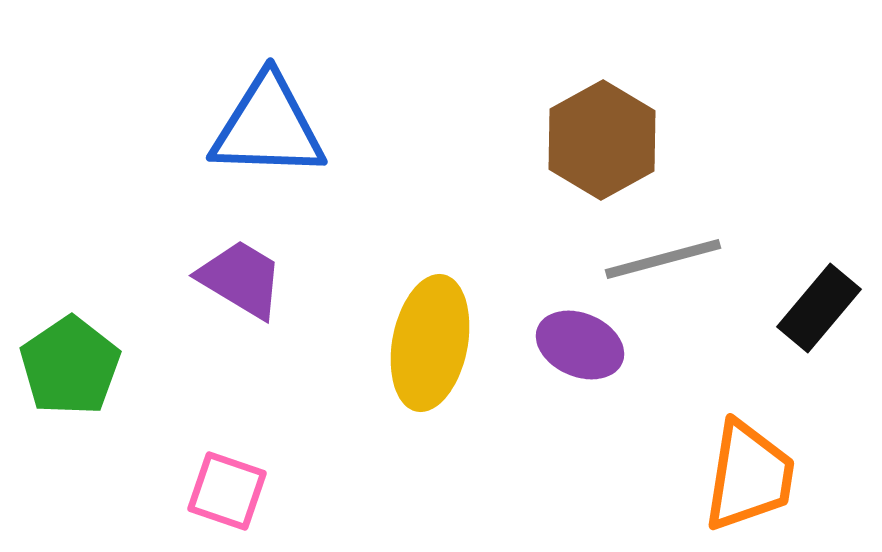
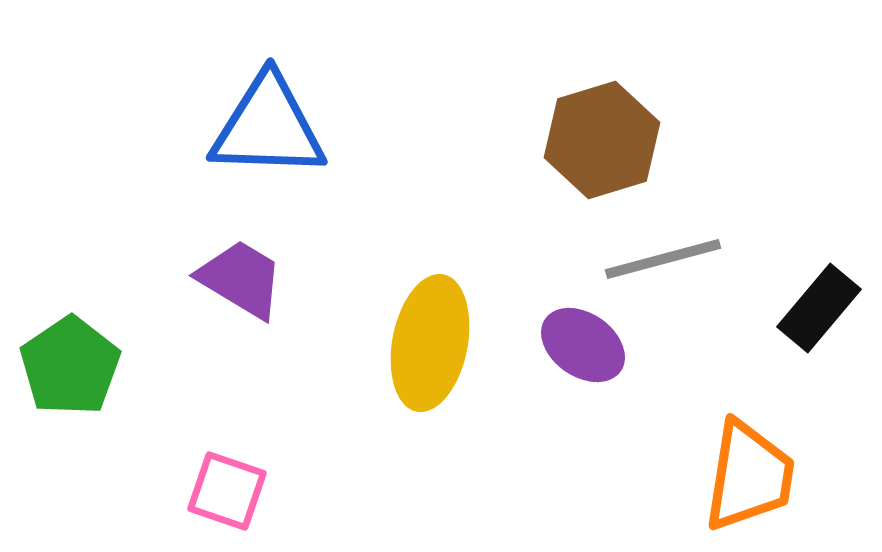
brown hexagon: rotated 12 degrees clockwise
purple ellipse: moved 3 px right; rotated 12 degrees clockwise
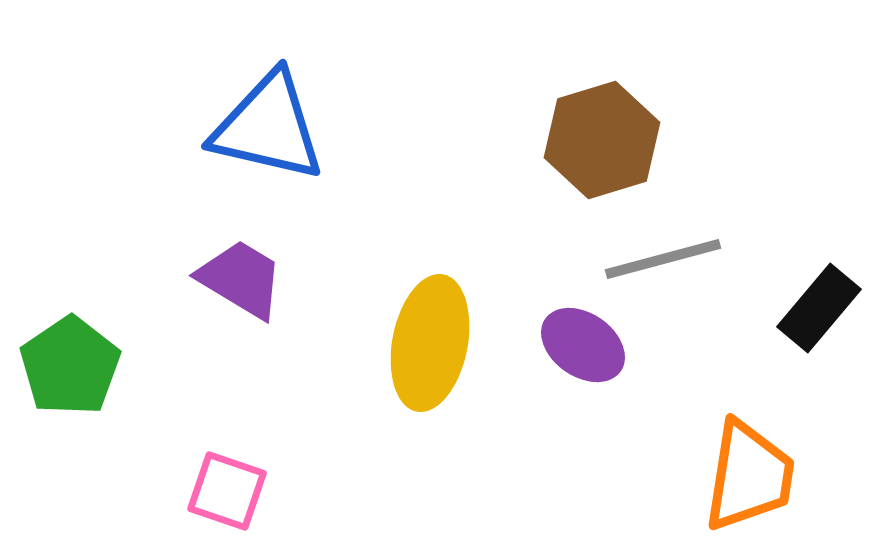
blue triangle: rotated 11 degrees clockwise
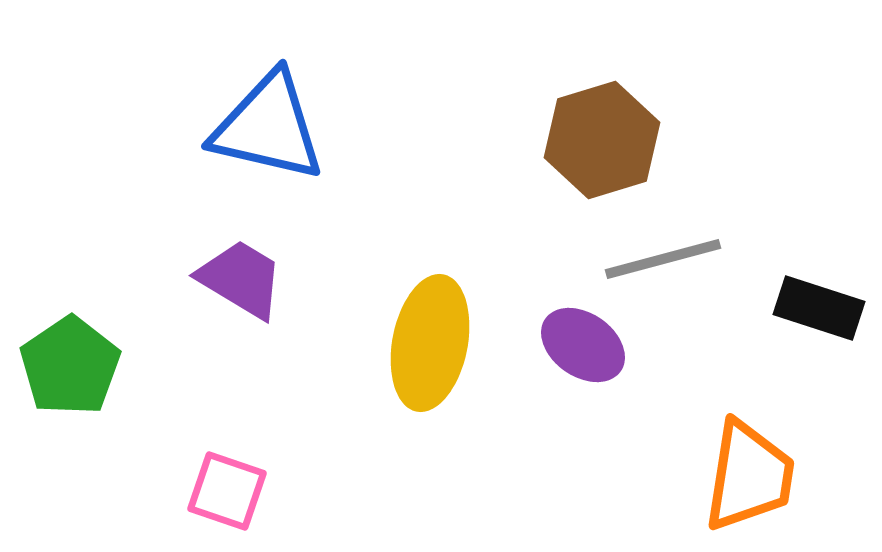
black rectangle: rotated 68 degrees clockwise
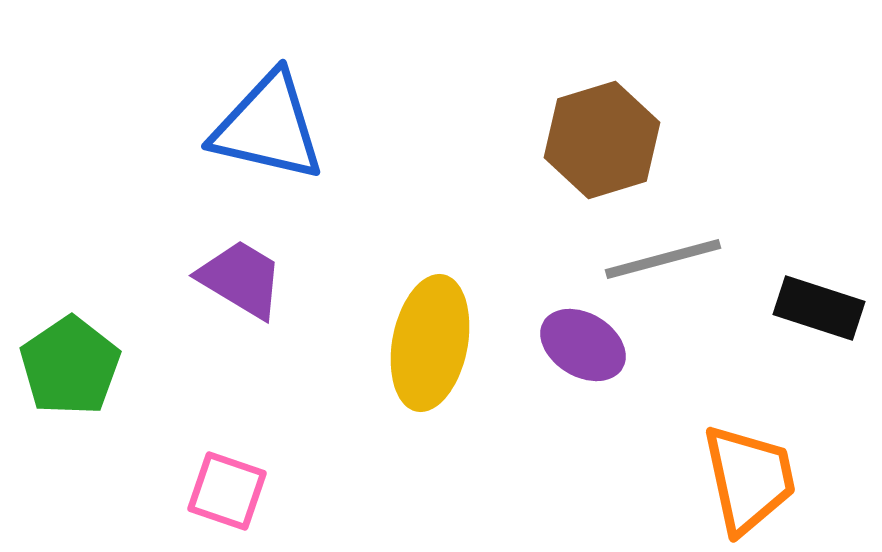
purple ellipse: rotated 4 degrees counterclockwise
orange trapezoid: moved 3 px down; rotated 21 degrees counterclockwise
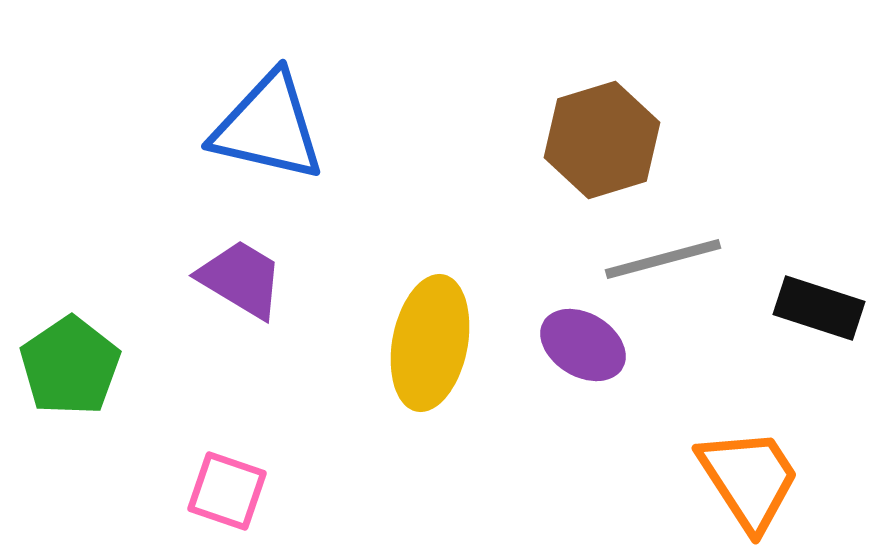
orange trapezoid: rotated 21 degrees counterclockwise
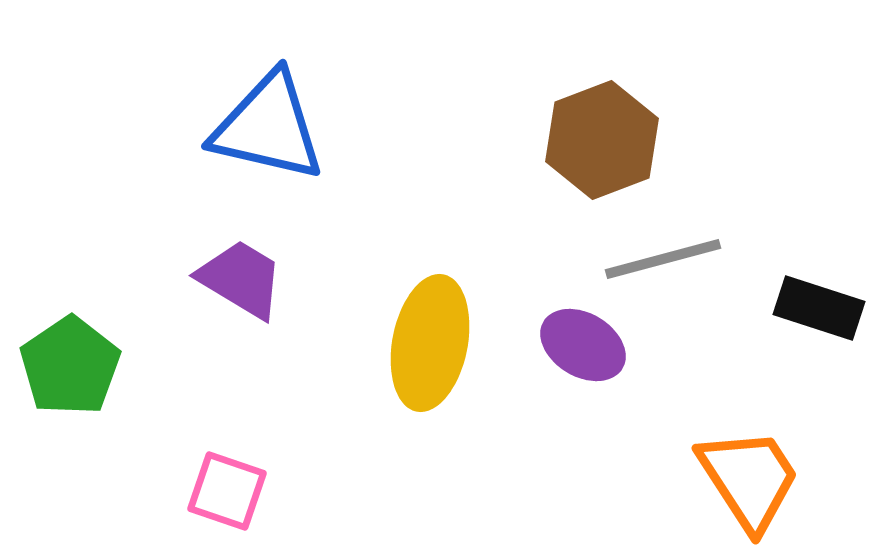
brown hexagon: rotated 4 degrees counterclockwise
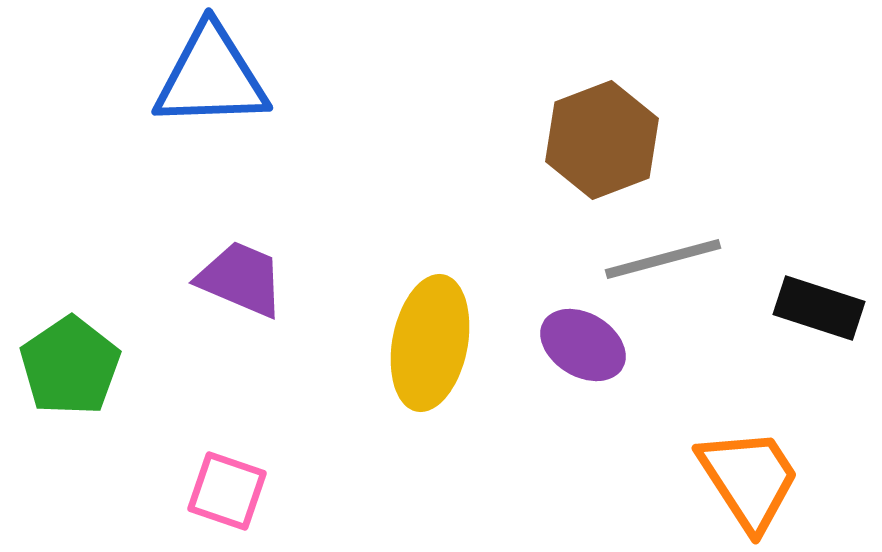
blue triangle: moved 57 px left, 50 px up; rotated 15 degrees counterclockwise
purple trapezoid: rotated 8 degrees counterclockwise
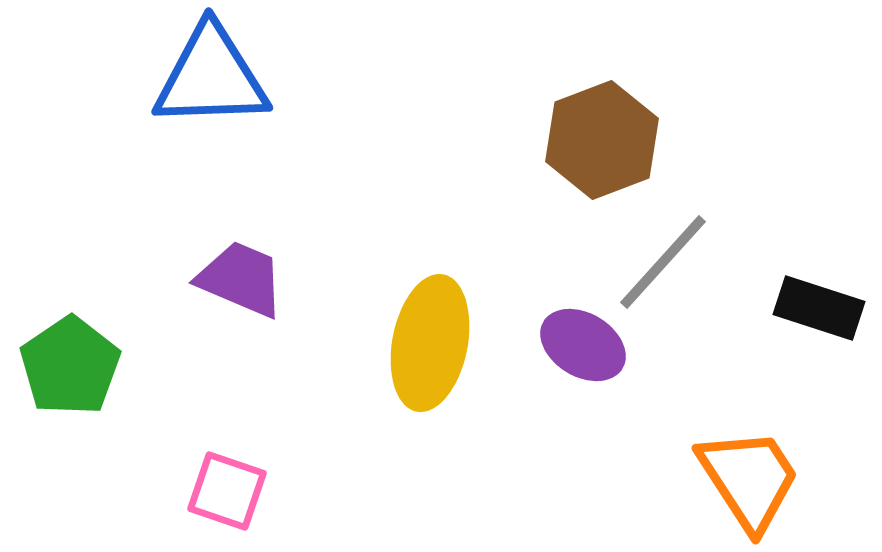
gray line: moved 3 px down; rotated 33 degrees counterclockwise
